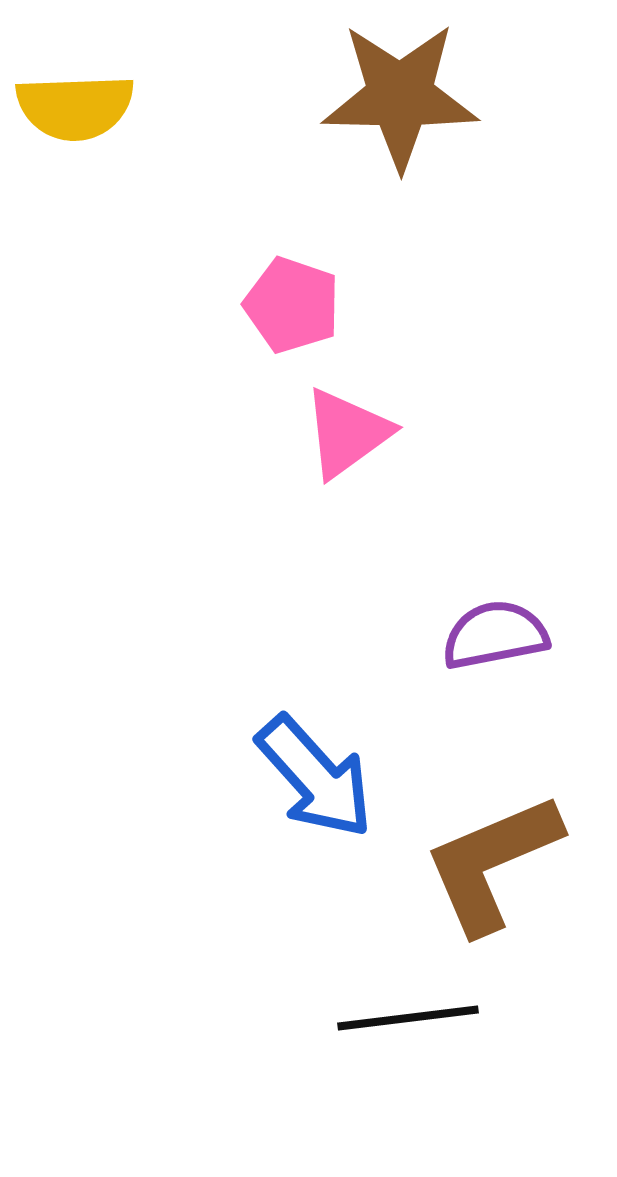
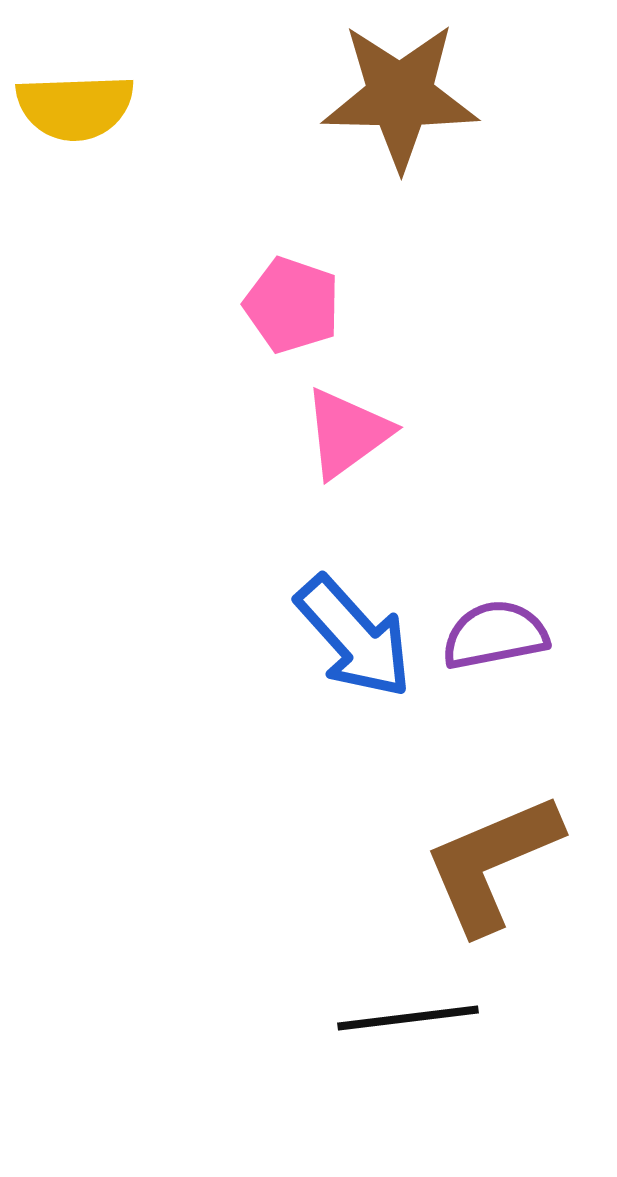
blue arrow: moved 39 px right, 140 px up
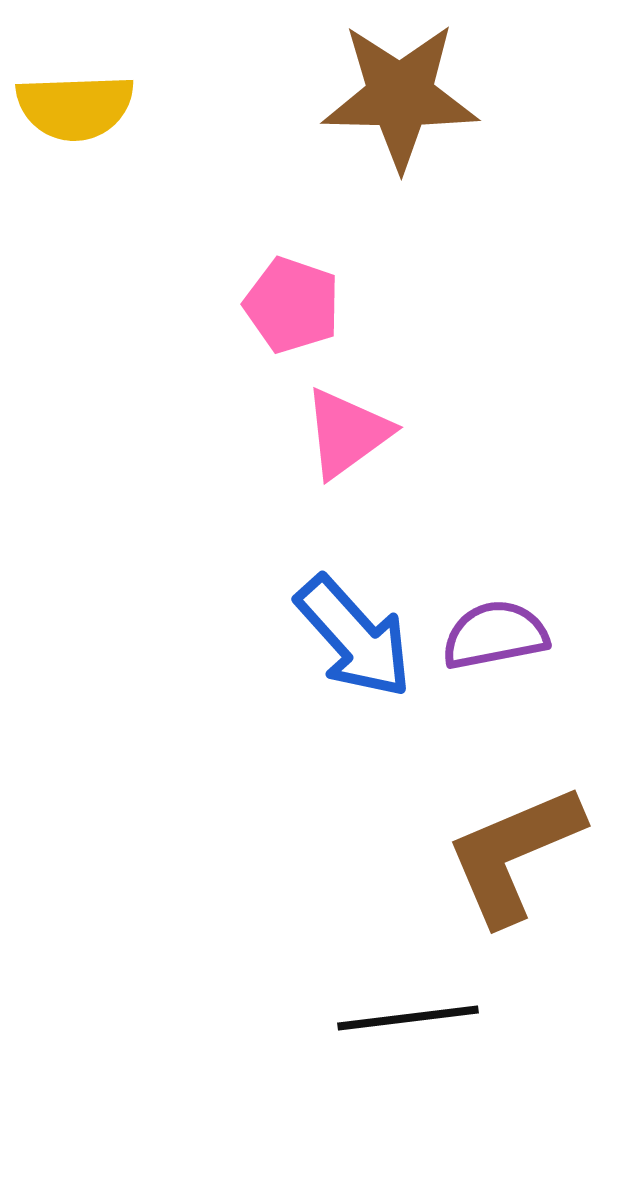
brown L-shape: moved 22 px right, 9 px up
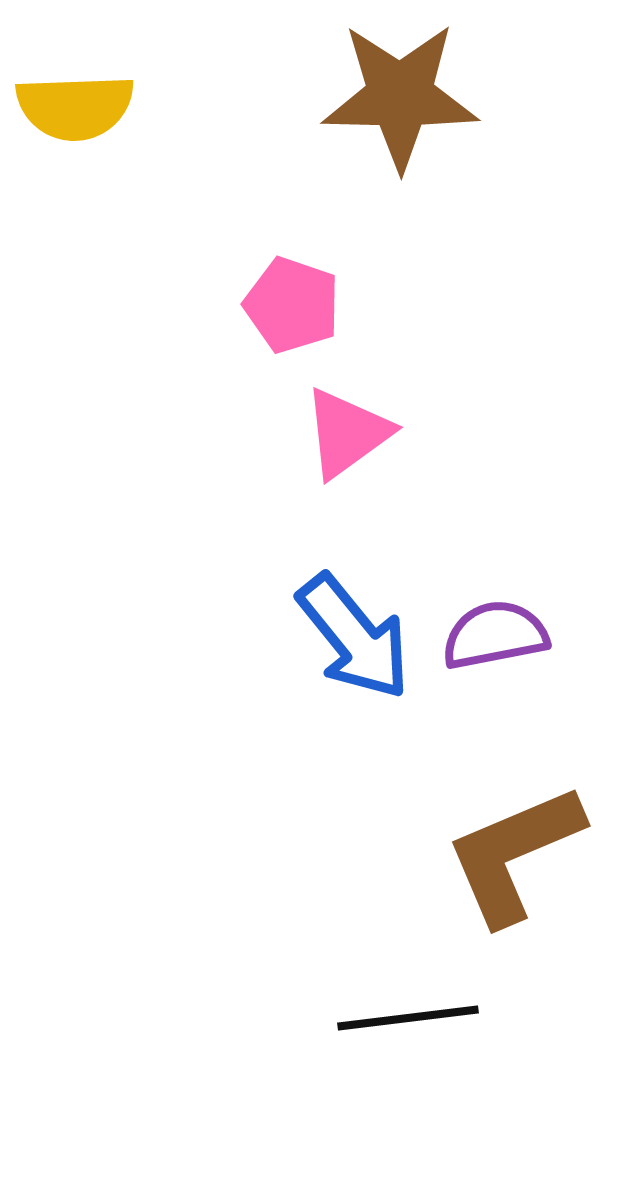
blue arrow: rotated 3 degrees clockwise
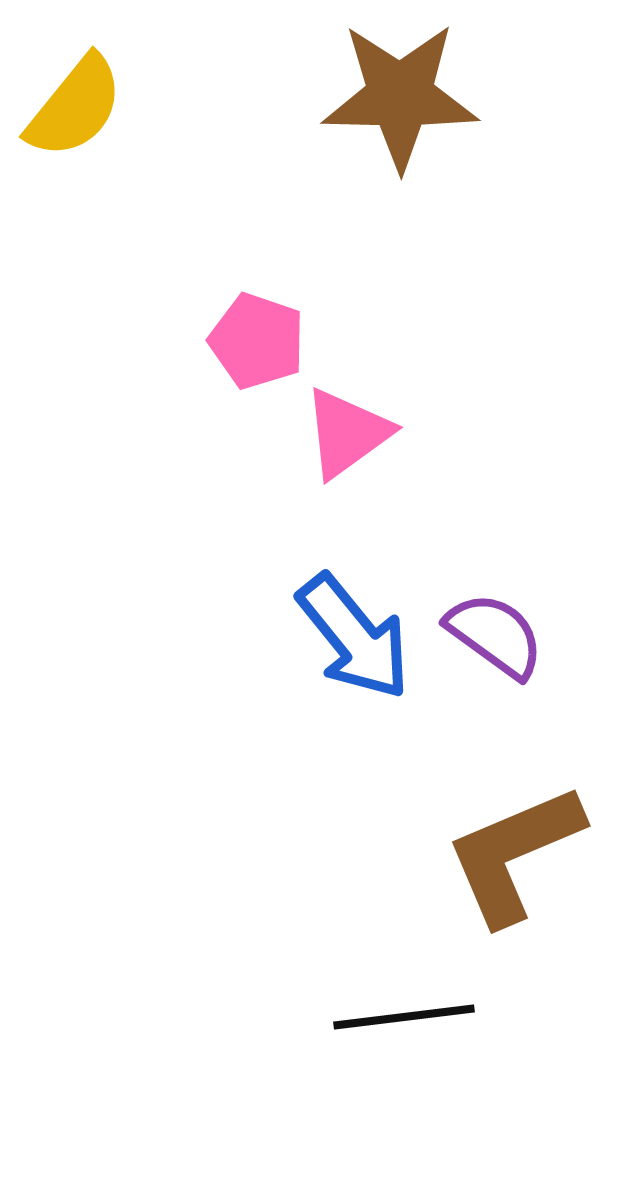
yellow semicircle: rotated 49 degrees counterclockwise
pink pentagon: moved 35 px left, 36 px down
purple semicircle: rotated 47 degrees clockwise
black line: moved 4 px left, 1 px up
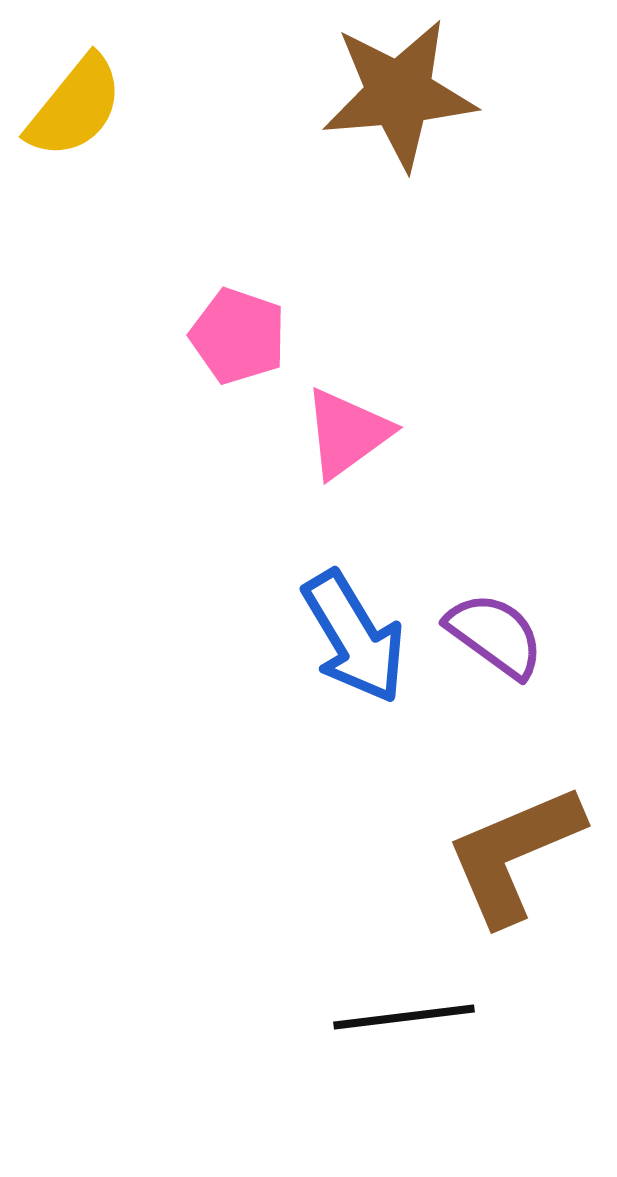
brown star: moved 1 px left, 2 px up; rotated 6 degrees counterclockwise
pink pentagon: moved 19 px left, 5 px up
blue arrow: rotated 8 degrees clockwise
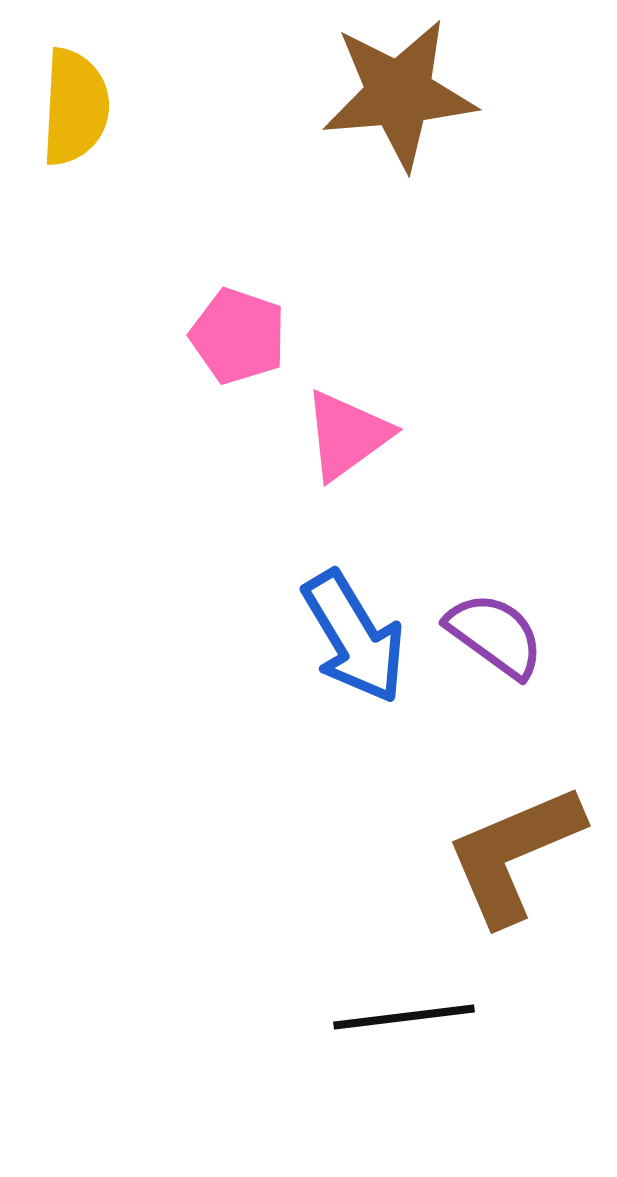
yellow semicircle: rotated 36 degrees counterclockwise
pink triangle: moved 2 px down
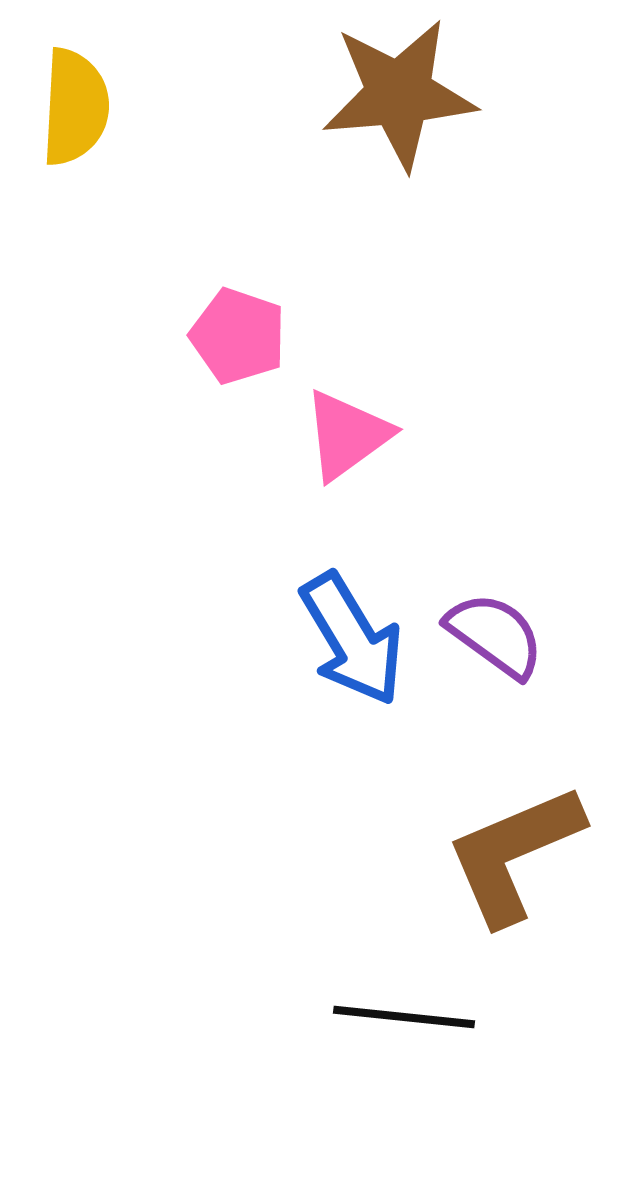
blue arrow: moved 2 px left, 2 px down
black line: rotated 13 degrees clockwise
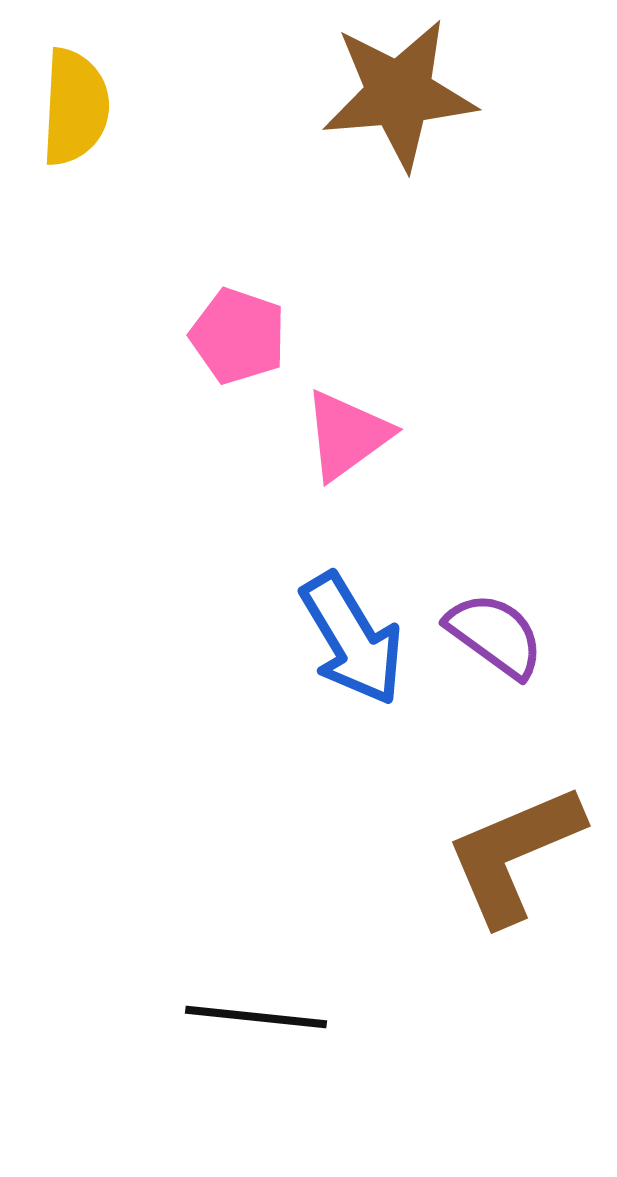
black line: moved 148 px left
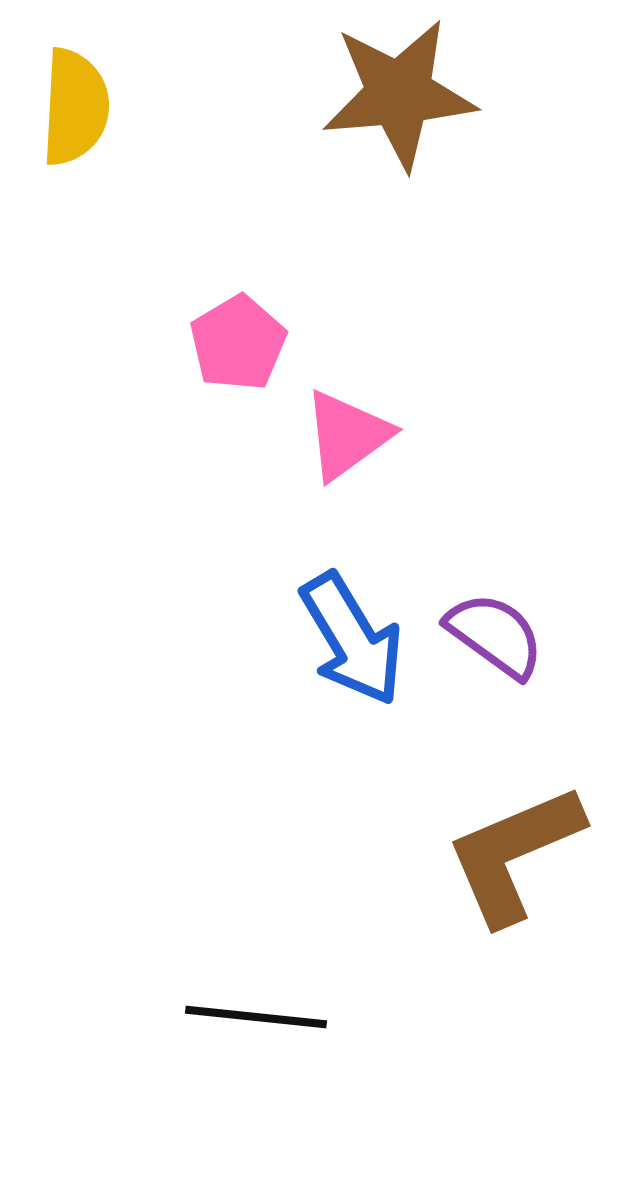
pink pentagon: moved 7 px down; rotated 22 degrees clockwise
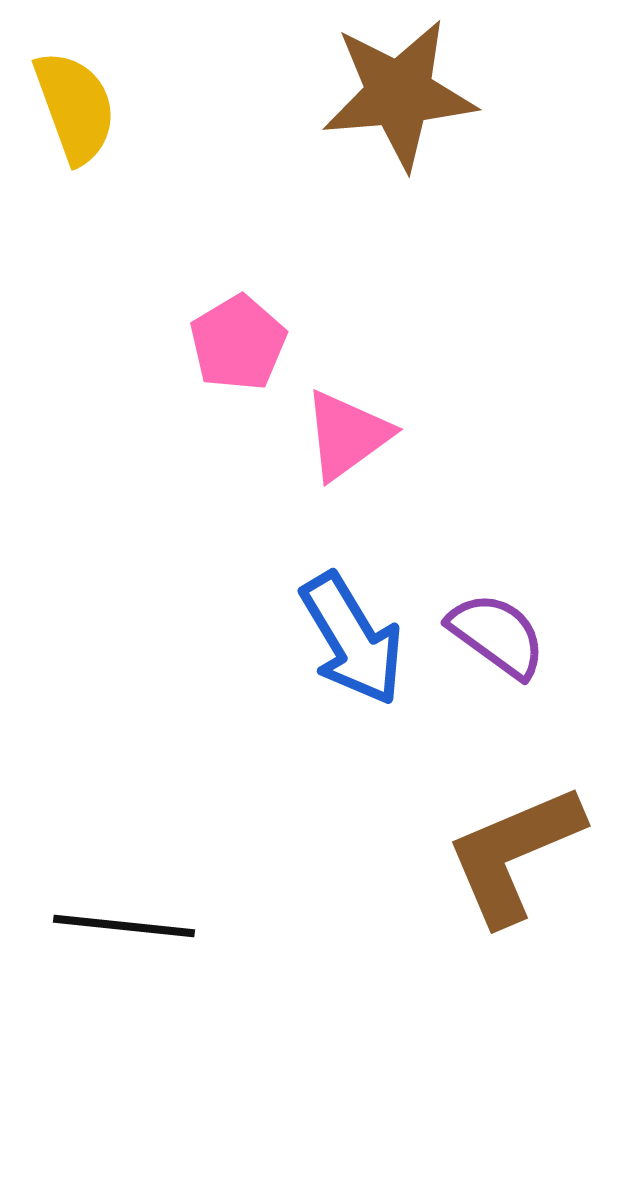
yellow semicircle: rotated 23 degrees counterclockwise
purple semicircle: moved 2 px right
black line: moved 132 px left, 91 px up
